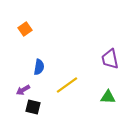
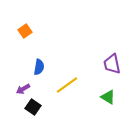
orange square: moved 2 px down
purple trapezoid: moved 2 px right, 5 px down
purple arrow: moved 1 px up
green triangle: rotated 28 degrees clockwise
black square: rotated 21 degrees clockwise
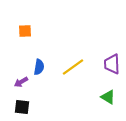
orange square: rotated 32 degrees clockwise
purple trapezoid: rotated 10 degrees clockwise
yellow line: moved 6 px right, 18 px up
purple arrow: moved 2 px left, 7 px up
black square: moved 11 px left; rotated 28 degrees counterclockwise
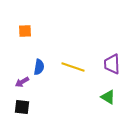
yellow line: rotated 55 degrees clockwise
purple arrow: moved 1 px right
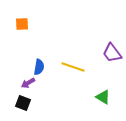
orange square: moved 3 px left, 7 px up
purple trapezoid: moved 11 px up; rotated 35 degrees counterclockwise
purple arrow: moved 6 px right, 1 px down
green triangle: moved 5 px left
black square: moved 1 px right, 4 px up; rotated 14 degrees clockwise
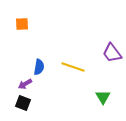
purple arrow: moved 3 px left, 1 px down
green triangle: rotated 28 degrees clockwise
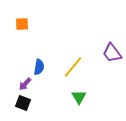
yellow line: rotated 70 degrees counterclockwise
purple arrow: rotated 16 degrees counterclockwise
green triangle: moved 24 px left
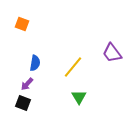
orange square: rotated 24 degrees clockwise
blue semicircle: moved 4 px left, 4 px up
purple arrow: moved 2 px right
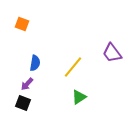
green triangle: rotated 28 degrees clockwise
